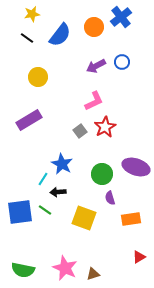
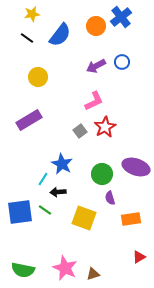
orange circle: moved 2 px right, 1 px up
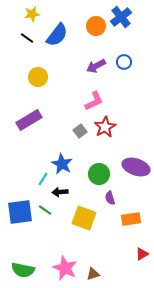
blue semicircle: moved 3 px left
blue circle: moved 2 px right
green circle: moved 3 px left
black arrow: moved 2 px right
red triangle: moved 3 px right, 3 px up
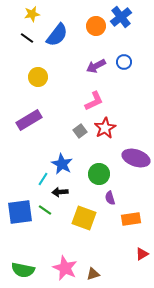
red star: moved 1 px down
purple ellipse: moved 9 px up
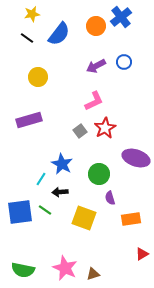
blue semicircle: moved 2 px right, 1 px up
purple rectangle: rotated 15 degrees clockwise
cyan line: moved 2 px left
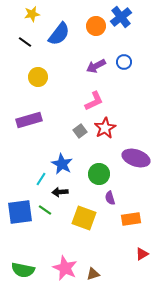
black line: moved 2 px left, 4 px down
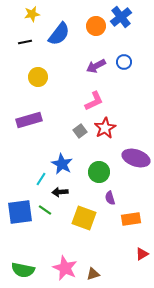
black line: rotated 48 degrees counterclockwise
green circle: moved 2 px up
